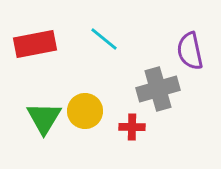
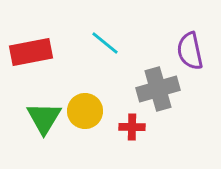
cyan line: moved 1 px right, 4 px down
red rectangle: moved 4 px left, 8 px down
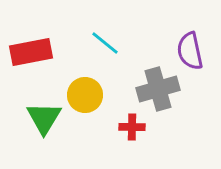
yellow circle: moved 16 px up
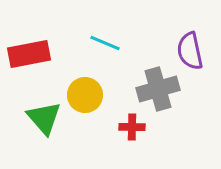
cyan line: rotated 16 degrees counterclockwise
red rectangle: moved 2 px left, 2 px down
green triangle: rotated 12 degrees counterclockwise
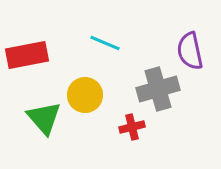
red rectangle: moved 2 px left, 1 px down
red cross: rotated 15 degrees counterclockwise
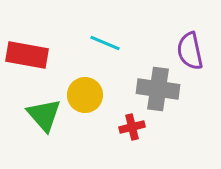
red rectangle: rotated 21 degrees clockwise
gray cross: rotated 24 degrees clockwise
green triangle: moved 3 px up
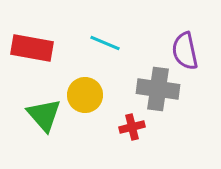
purple semicircle: moved 5 px left
red rectangle: moved 5 px right, 7 px up
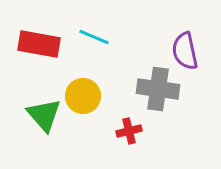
cyan line: moved 11 px left, 6 px up
red rectangle: moved 7 px right, 4 px up
yellow circle: moved 2 px left, 1 px down
red cross: moved 3 px left, 4 px down
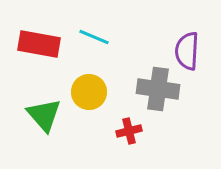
purple semicircle: moved 2 px right; rotated 15 degrees clockwise
yellow circle: moved 6 px right, 4 px up
